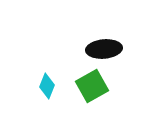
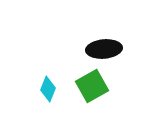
cyan diamond: moved 1 px right, 3 px down
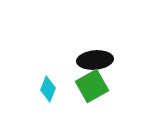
black ellipse: moved 9 px left, 11 px down
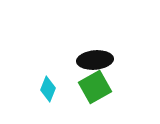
green square: moved 3 px right, 1 px down
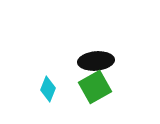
black ellipse: moved 1 px right, 1 px down
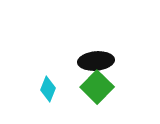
green square: moved 2 px right; rotated 16 degrees counterclockwise
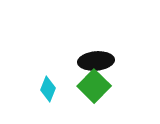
green square: moved 3 px left, 1 px up
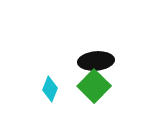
cyan diamond: moved 2 px right
